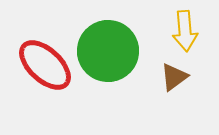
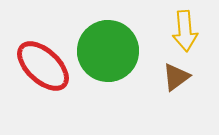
red ellipse: moved 2 px left, 1 px down
brown triangle: moved 2 px right
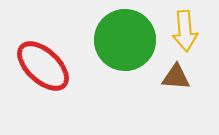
green circle: moved 17 px right, 11 px up
brown triangle: rotated 40 degrees clockwise
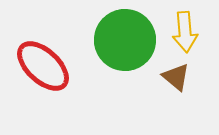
yellow arrow: moved 1 px down
brown triangle: rotated 36 degrees clockwise
